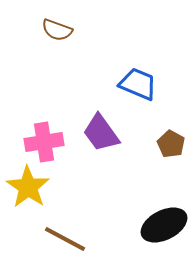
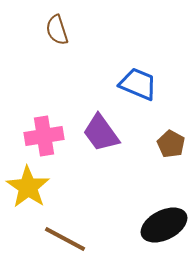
brown semicircle: rotated 52 degrees clockwise
pink cross: moved 6 px up
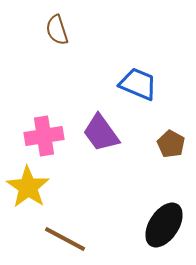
black ellipse: rotated 30 degrees counterclockwise
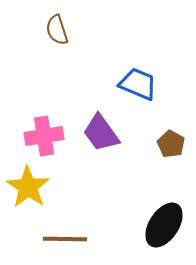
brown line: rotated 27 degrees counterclockwise
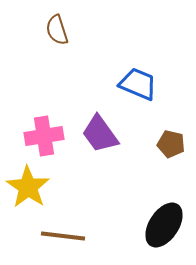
purple trapezoid: moved 1 px left, 1 px down
brown pentagon: rotated 16 degrees counterclockwise
brown line: moved 2 px left, 3 px up; rotated 6 degrees clockwise
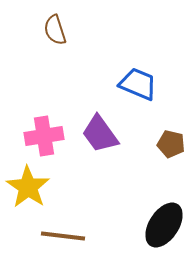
brown semicircle: moved 2 px left
